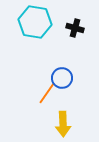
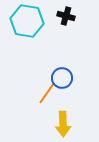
cyan hexagon: moved 8 px left, 1 px up
black cross: moved 9 px left, 12 px up
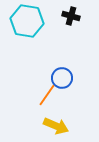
black cross: moved 5 px right
orange line: moved 2 px down
yellow arrow: moved 7 px left, 2 px down; rotated 65 degrees counterclockwise
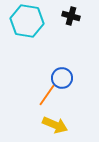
yellow arrow: moved 1 px left, 1 px up
